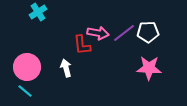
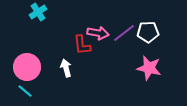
pink star: rotated 10 degrees clockwise
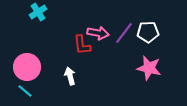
purple line: rotated 15 degrees counterclockwise
white arrow: moved 4 px right, 8 px down
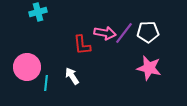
cyan cross: rotated 18 degrees clockwise
pink arrow: moved 7 px right
white arrow: moved 2 px right; rotated 18 degrees counterclockwise
cyan line: moved 21 px right, 8 px up; rotated 56 degrees clockwise
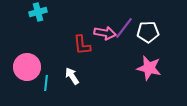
purple line: moved 5 px up
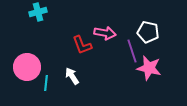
purple line: moved 8 px right, 23 px down; rotated 55 degrees counterclockwise
white pentagon: rotated 15 degrees clockwise
red L-shape: rotated 15 degrees counterclockwise
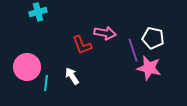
white pentagon: moved 5 px right, 6 px down
purple line: moved 1 px right, 1 px up
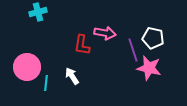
red L-shape: rotated 30 degrees clockwise
